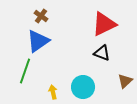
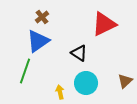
brown cross: moved 1 px right, 1 px down; rotated 16 degrees clockwise
black triangle: moved 23 px left; rotated 12 degrees clockwise
cyan circle: moved 3 px right, 4 px up
yellow arrow: moved 7 px right
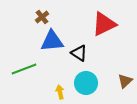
blue triangle: moved 14 px right; rotated 30 degrees clockwise
green line: moved 1 px left, 2 px up; rotated 50 degrees clockwise
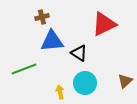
brown cross: rotated 24 degrees clockwise
cyan circle: moved 1 px left
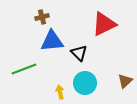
black triangle: rotated 12 degrees clockwise
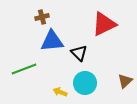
yellow arrow: rotated 56 degrees counterclockwise
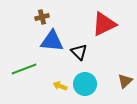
blue triangle: rotated 10 degrees clockwise
black triangle: moved 1 px up
cyan circle: moved 1 px down
yellow arrow: moved 6 px up
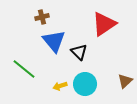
red triangle: rotated 8 degrees counterclockwise
blue triangle: moved 2 px right; rotated 45 degrees clockwise
green line: rotated 60 degrees clockwise
yellow arrow: rotated 40 degrees counterclockwise
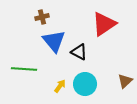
black triangle: rotated 18 degrees counterclockwise
green line: rotated 35 degrees counterclockwise
yellow arrow: rotated 144 degrees clockwise
